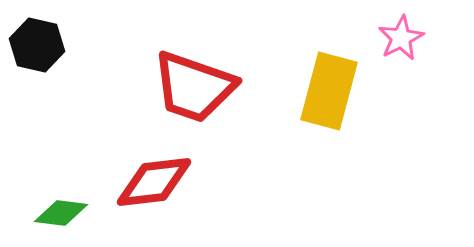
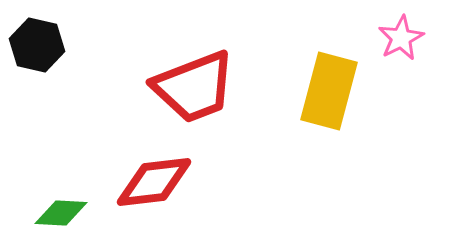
red trapezoid: rotated 40 degrees counterclockwise
green diamond: rotated 4 degrees counterclockwise
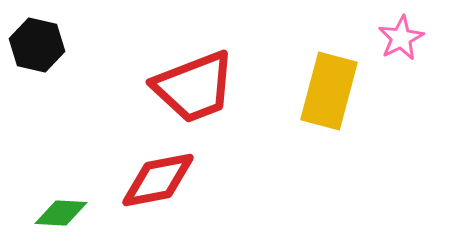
red diamond: moved 4 px right, 2 px up; rotated 4 degrees counterclockwise
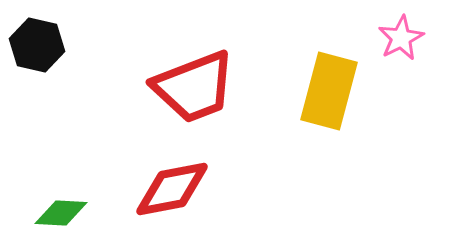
red diamond: moved 14 px right, 9 px down
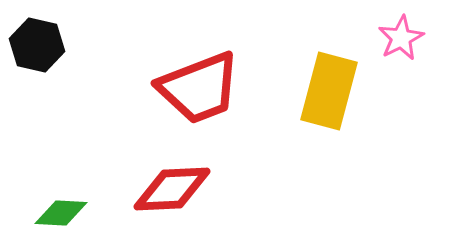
red trapezoid: moved 5 px right, 1 px down
red diamond: rotated 8 degrees clockwise
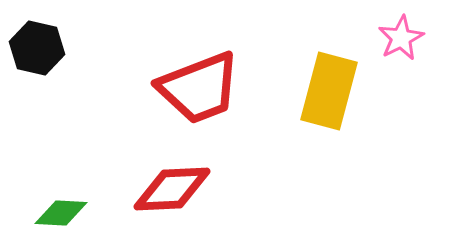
black hexagon: moved 3 px down
